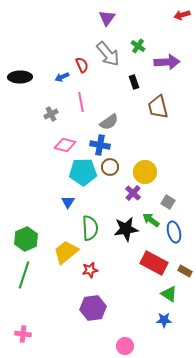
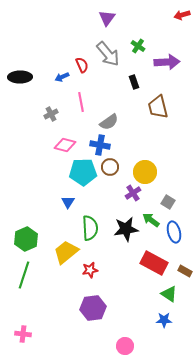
purple cross: rotated 14 degrees clockwise
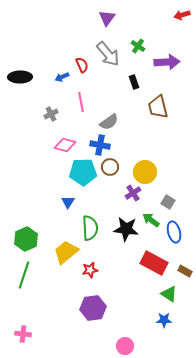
black star: rotated 15 degrees clockwise
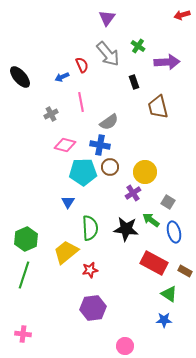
black ellipse: rotated 50 degrees clockwise
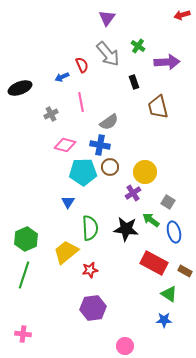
black ellipse: moved 11 px down; rotated 70 degrees counterclockwise
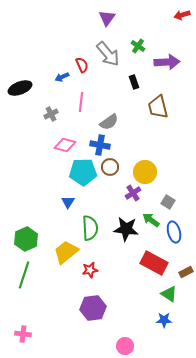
pink line: rotated 18 degrees clockwise
brown rectangle: moved 1 px right, 1 px down; rotated 56 degrees counterclockwise
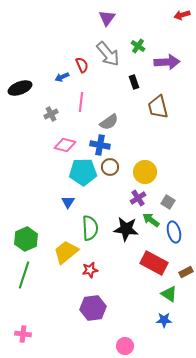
purple cross: moved 5 px right, 5 px down
